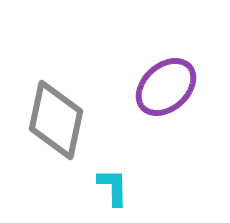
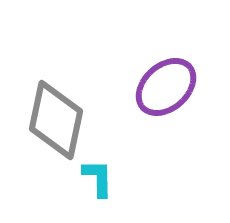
cyan L-shape: moved 15 px left, 9 px up
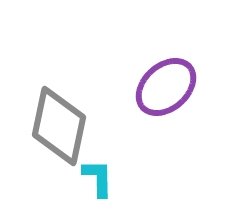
gray diamond: moved 3 px right, 6 px down
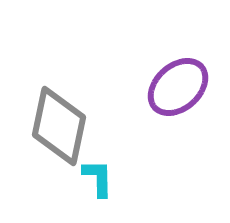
purple ellipse: moved 12 px right
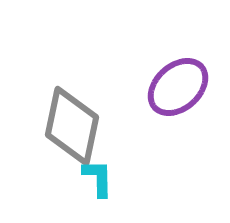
gray diamond: moved 13 px right
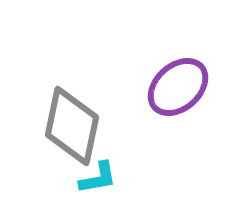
cyan L-shape: rotated 81 degrees clockwise
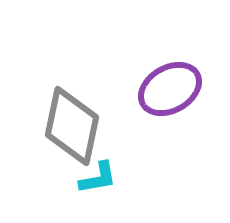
purple ellipse: moved 8 px left, 2 px down; rotated 12 degrees clockwise
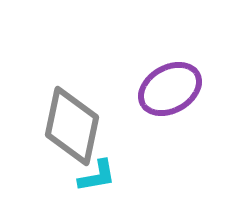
cyan L-shape: moved 1 px left, 2 px up
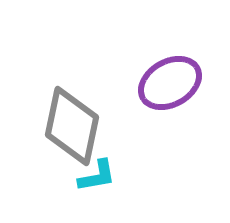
purple ellipse: moved 6 px up
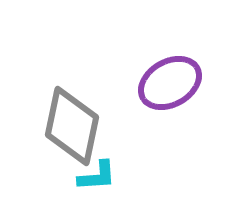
cyan L-shape: rotated 6 degrees clockwise
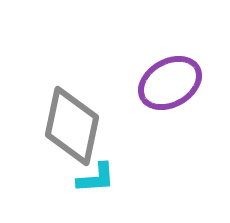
cyan L-shape: moved 1 px left, 2 px down
